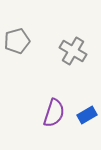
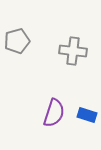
gray cross: rotated 24 degrees counterclockwise
blue rectangle: rotated 48 degrees clockwise
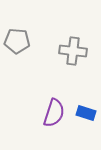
gray pentagon: rotated 20 degrees clockwise
blue rectangle: moved 1 px left, 2 px up
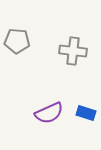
purple semicircle: moved 5 px left; rotated 48 degrees clockwise
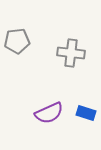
gray pentagon: rotated 10 degrees counterclockwise
gray cross: moved 2 px left, 2 px down
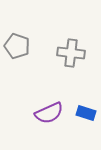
gray pentagon: moved 5 px down; rotated 25 degrees clockwise
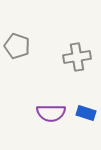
gray cross: moved 6 px right, 4 px down; rotated 16 degrees counterclockwise
purple semicircle: moved 2 px right; rotated 24 degrees clockwise
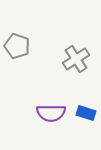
gray cross: moved 1 px left, 2 px down; rotated 24 degrees counterclockwise
